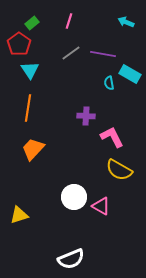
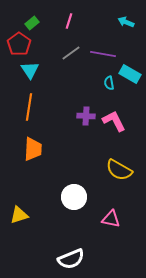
orange line: moved 1 px right, 1 px up
pink L-shape: moved 2 px right, 16 px up
orange trapezoid: rotated 140 degrees clockwise
pink triangle: moved 10 px right, 13 px down; rotated 18 degrees counterclockwise
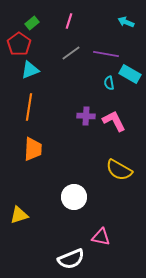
purple line: moved 3 px right
cyan triangle: rotated 42 degrees clockwise
pink triangle: moved 10 px left, 18 px down
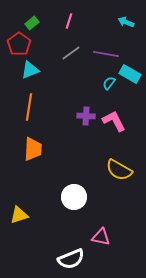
cyan semicircle: rotated 48 degrees clockwise
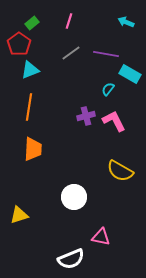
cyan semicircle: moved 1 px left, 6 px down
purple cross: rotated 18 degrees counterclockwise
yellow semicircle: moved 1 px right, 1 px down
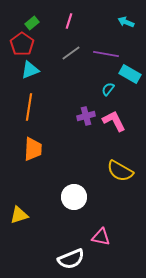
red pentagon: moved 3 px right
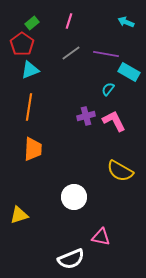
cyan rectangle: moved 1 px left, 2 px up
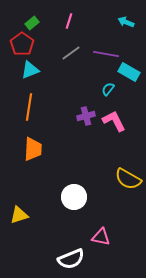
yellow semicircle: moved 8 px right, 8 px down
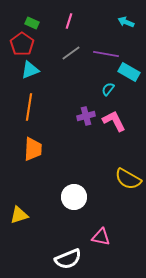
green rectangle: rotated 64 degrees clockwise
white semicircle: moved 3 px left
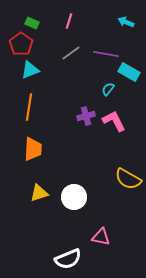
red pentagon: moved 1 px left
yellow triangle: moved 20 px right, 22 px up
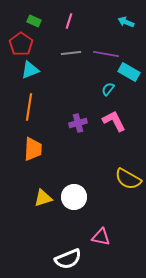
green rectangle: moved 2 px right, 2 px up
gray line: rotated 30 degrees clockwise
purple cross: moved 8 px left, 7 px down
yellow triangle: moved 4 px right, 5 px down
